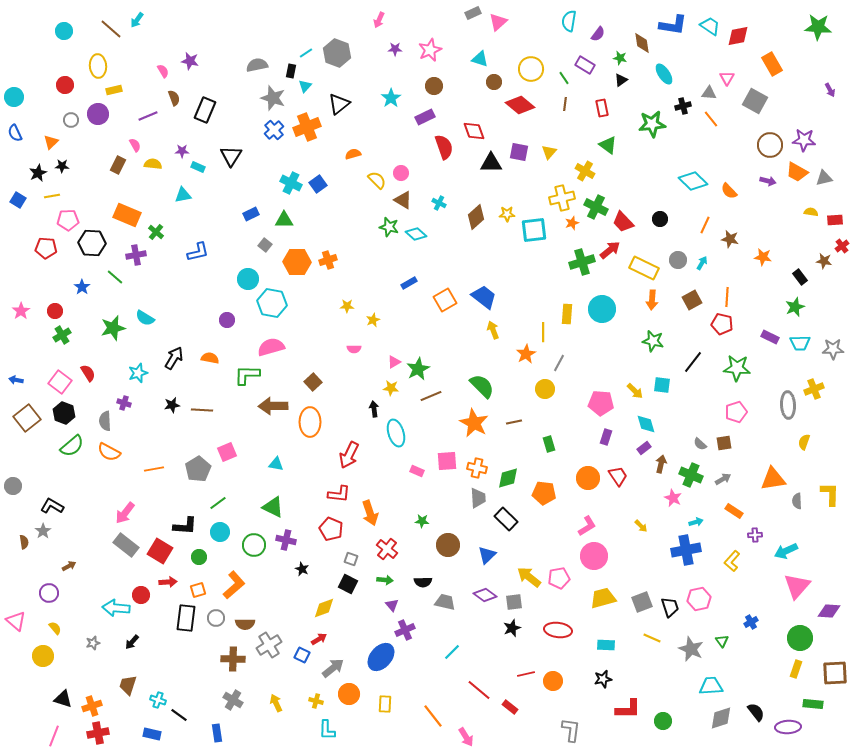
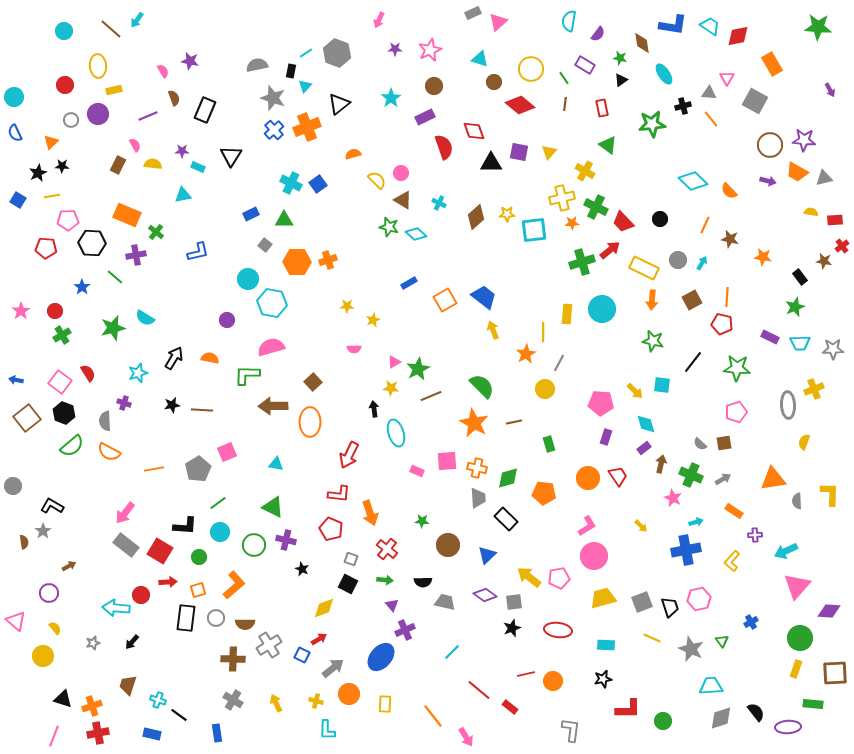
orange star at (572, 223): rotated 16 degrees clockwise
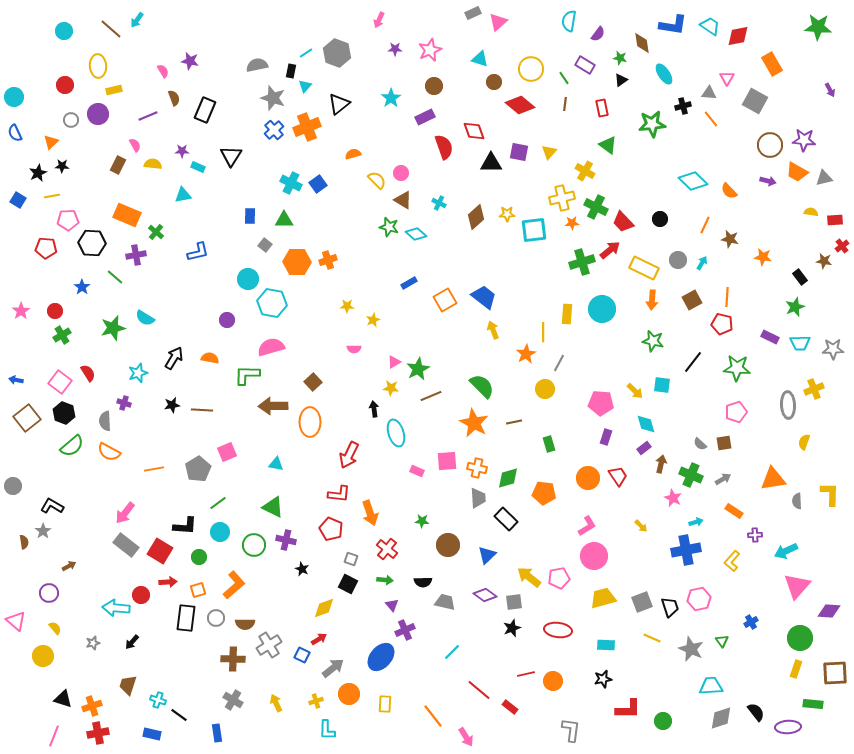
blue rectangle at (251, 214): moved 1 px left, 2 px down; rotated 63 degrees counterclockwise
yellow cross at (316, 701): rotated 32 degrees counterclockwise
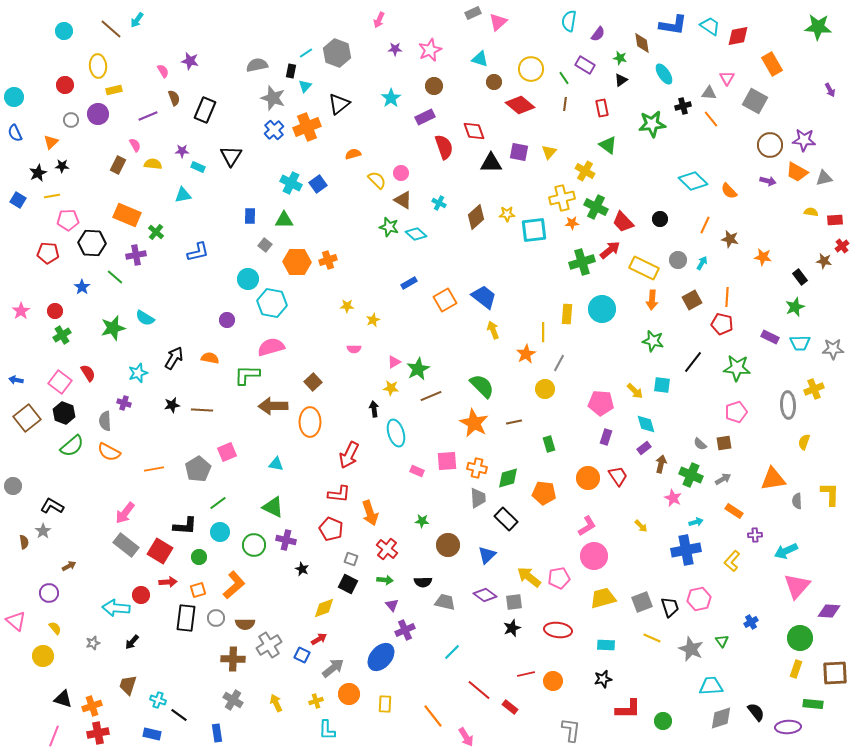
red pentagon at (46, 248): moved 2 px right, 5 px down
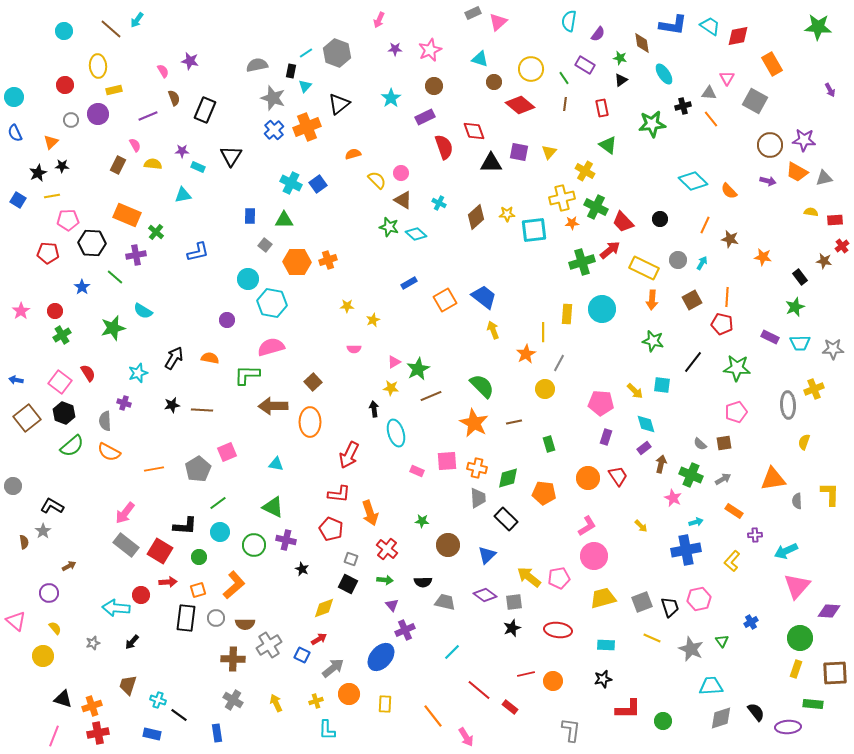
cyan semicircle at (145, 318): moved 2 px left, 7 px up
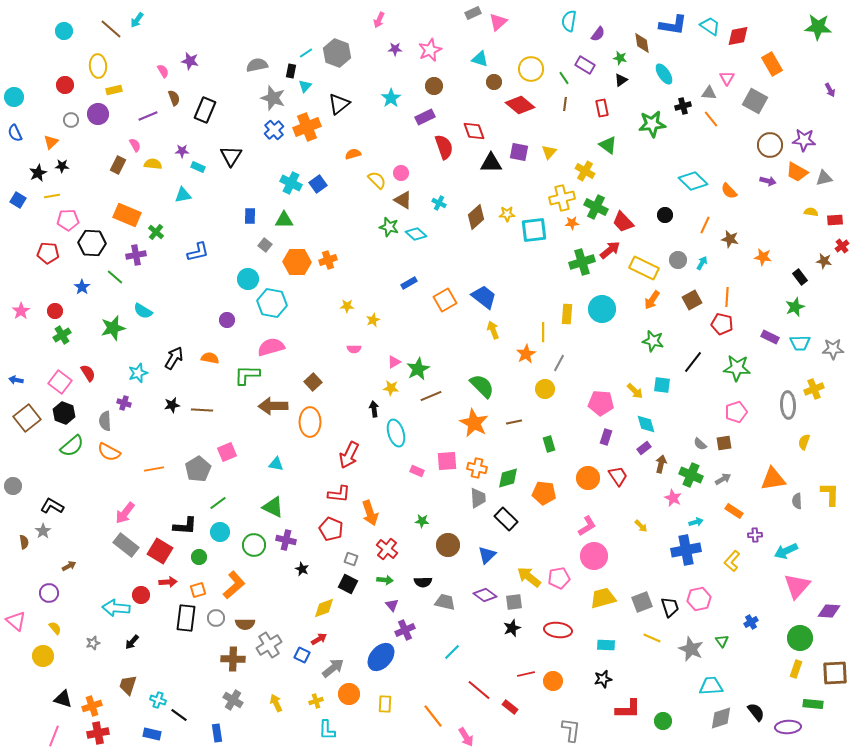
black circle at (660, 219): moved 5 px right, 4 px up
orange arrow at (652, 300): rotated 30 degrees clockwise
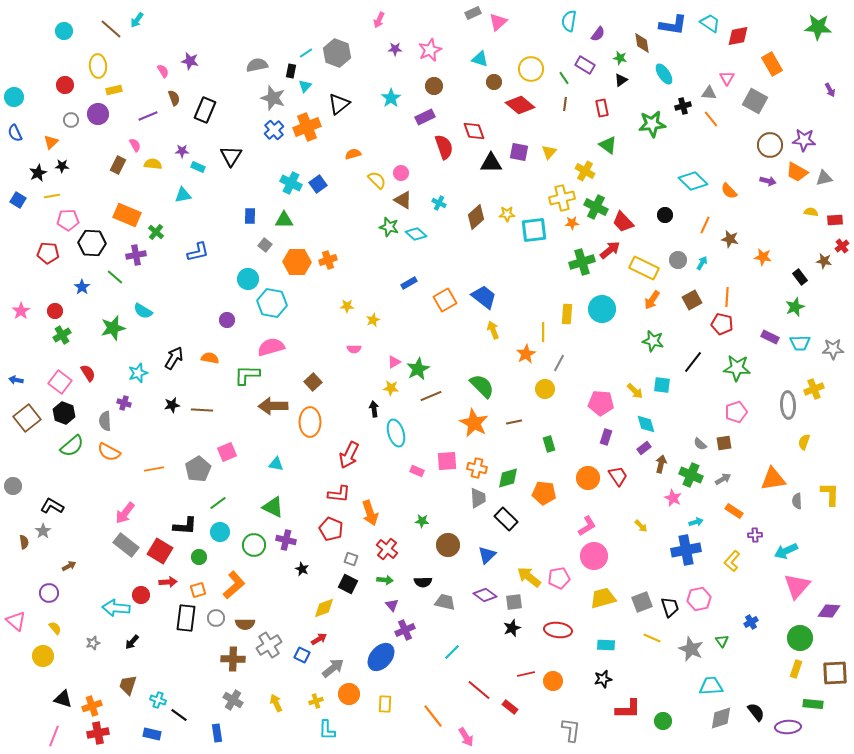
cyan trapezoid at (710, 26): moved 3 px up
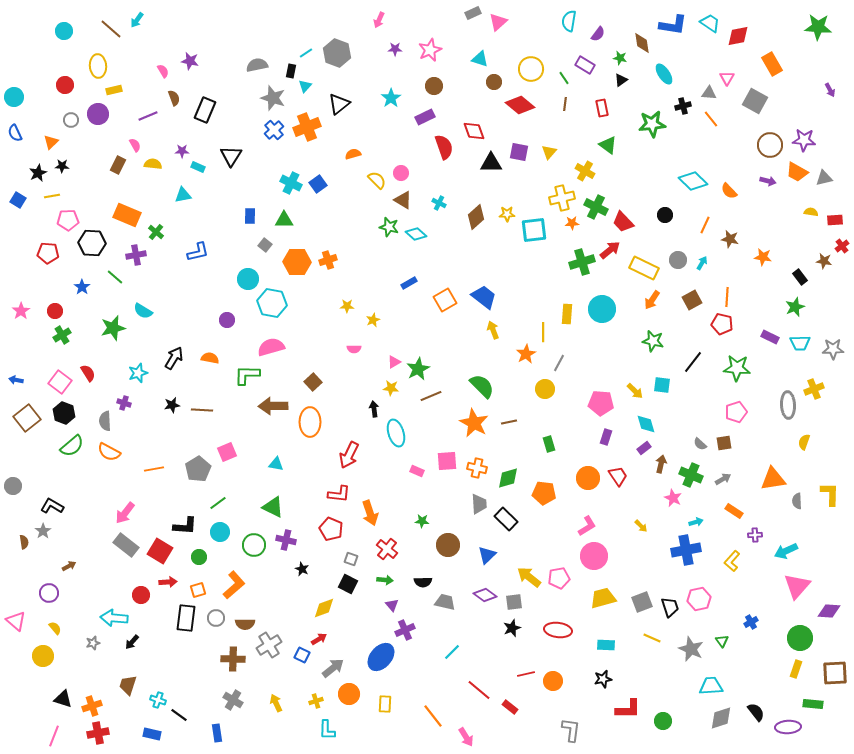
brown line at (514, 422): moved 5 px left
gray trapezoid at (478, 498): moved 1 px right, 6 px down
cyan arrow at (116, 608): moved 2 px left, 10 px down
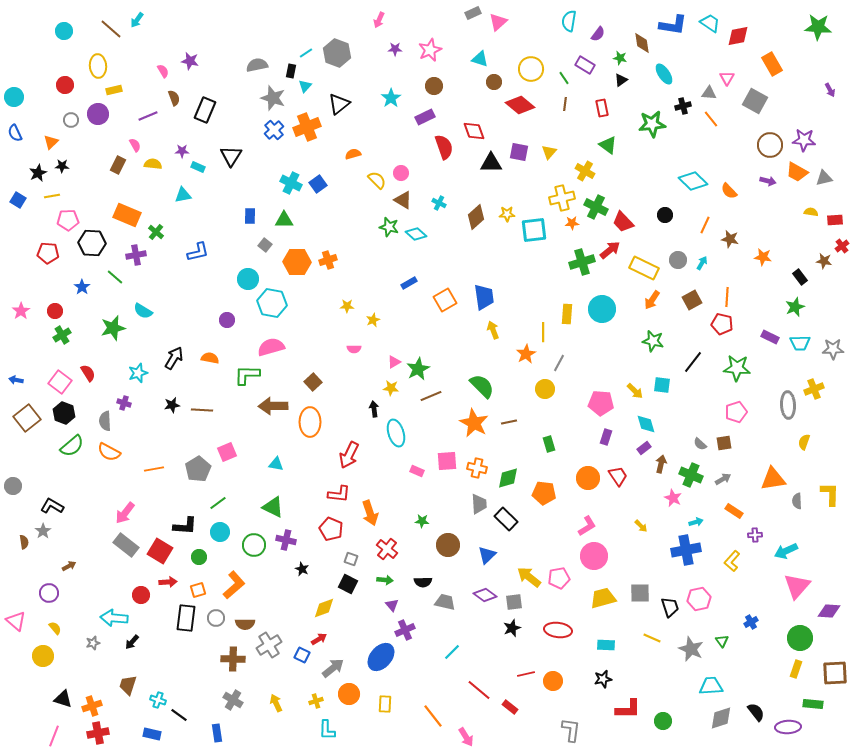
blue trapezoid at (484, 297): rotated 44 degrees clockwise
gray square at (642, 602): moved 2 px left, 9 px up; rotated 20 degrees clockwise
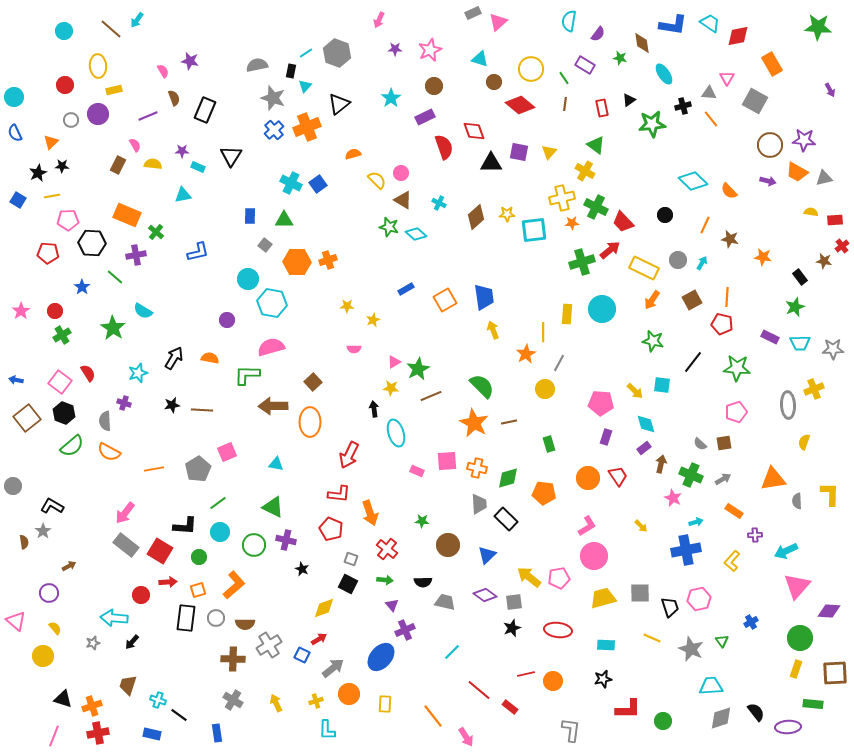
black triangle at (621, 80): moved 8 px right, 20 px down
green triangle at (608, 145): moved 12 px left
blue rectangle at (409, 283): moved 3 px left, 6 px down
green star at (113, 328): rotated 25 degrees counterclockwise
